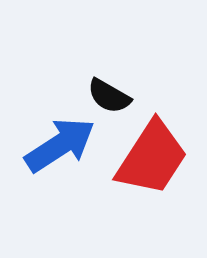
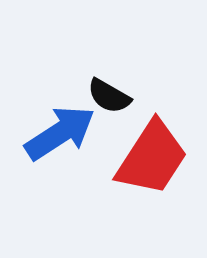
blue arrow: moved 12 px up
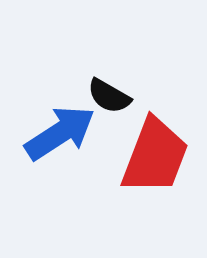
red trapezoid: moved 3 px right, 2 px up; rotated 12 degrees counterclockwise
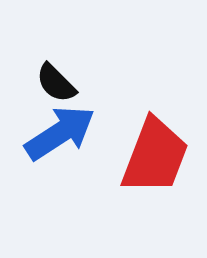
black semicircle: moved 53 px left, 13 px up; rotated 15 degrees clockwise
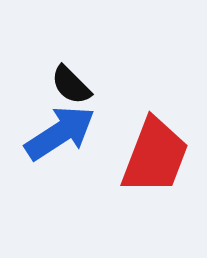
black semicircle: moved 15 px right, 2 px down
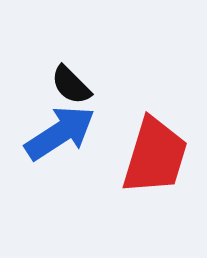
red trapezoid: rotated 4 degrees counterclockwise
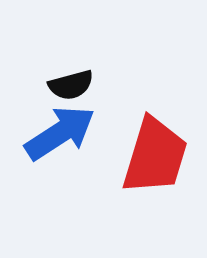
black semicircle: rotated 60 degrees counterclockwise
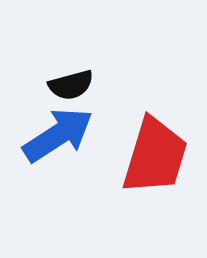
blue arrow: moved 2 px left, 2 px down
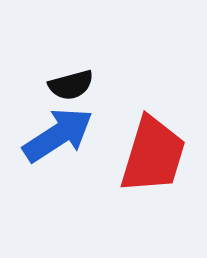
red trapezoid: moved 2 px left, 1 px up
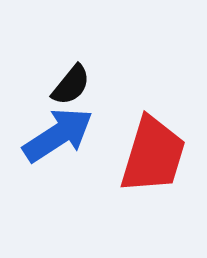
black semicircle: rotated 36 degrees counterclockwise
